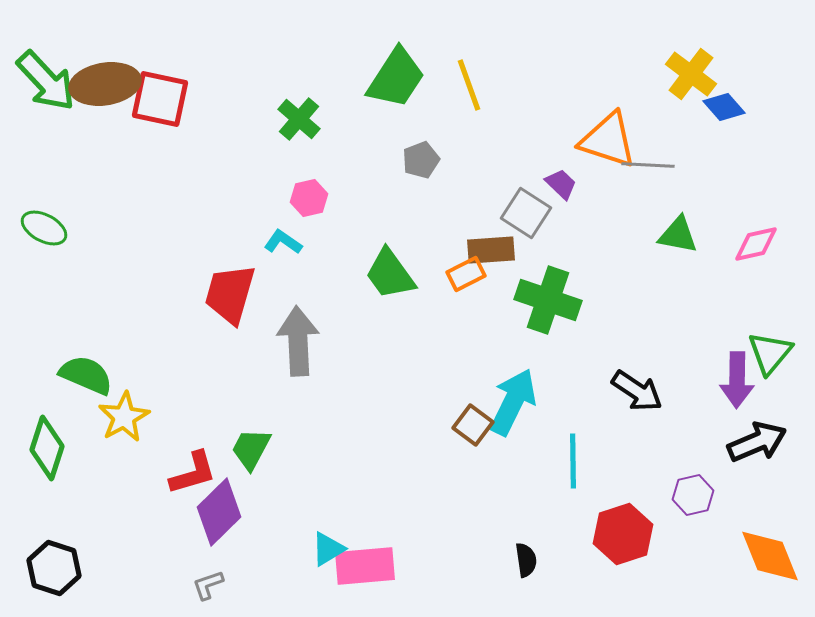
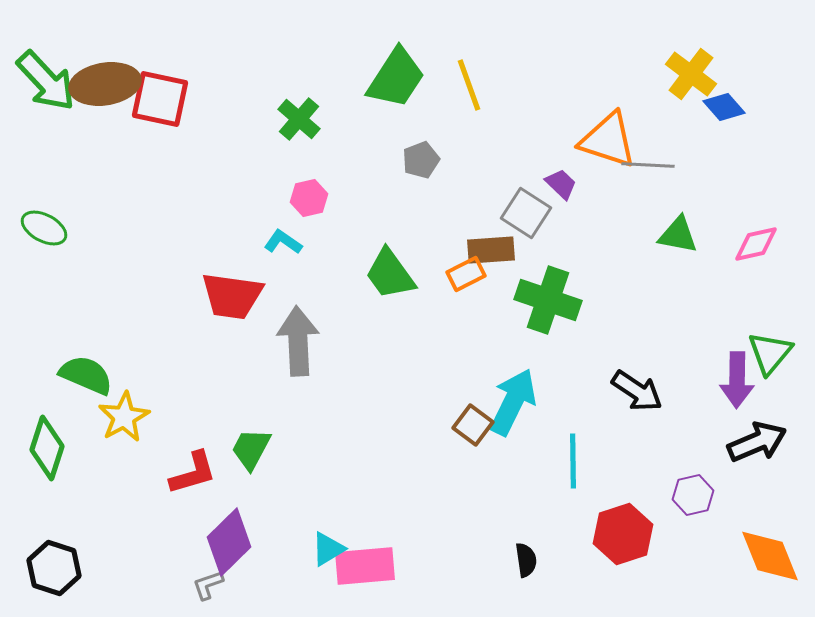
red trapezoid at (230, 294): moved 2 px right, 2 px down; rotated 98 degrees counterclockwise
purple diamond at (219, 512): moved 10 px right, 30 px down
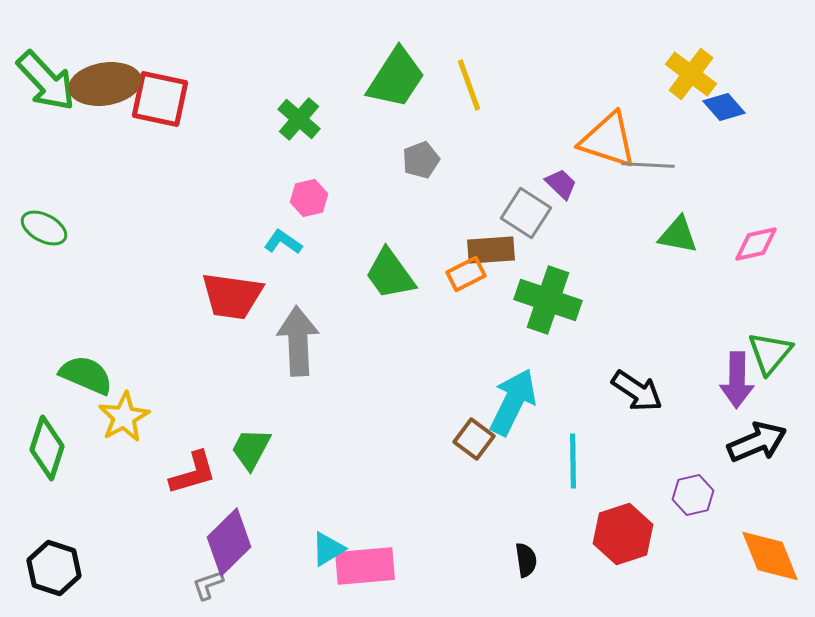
brown square at (473, 425): moved 1 px right, 14 px down
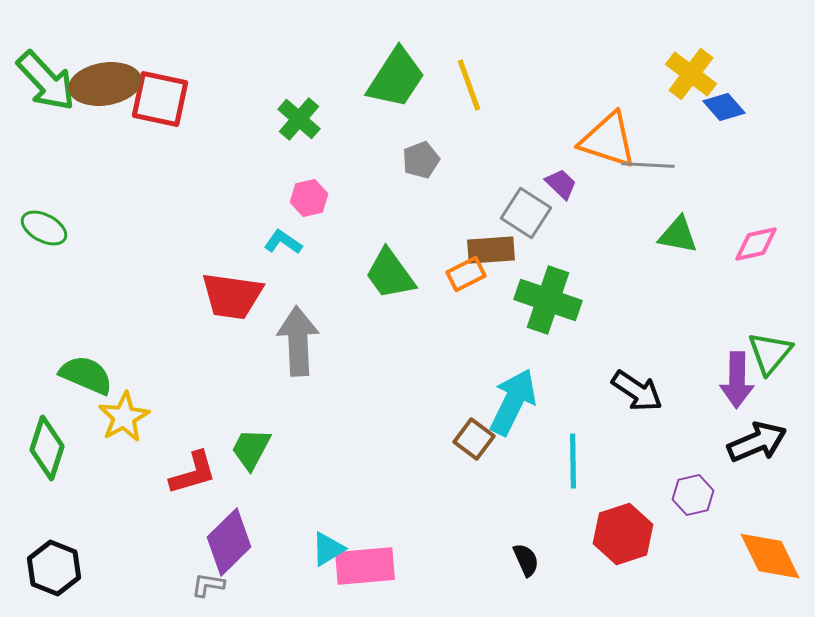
orange diamond at (770, 556): rotated 4 degrees counterclockwise
black semicircle at (526, 560): rotated 16 degrees counterclockwise
black hexagon at (54, 568): rotated 4 degrees clockwise
gray L-shape at (208, 585): rotated 28 degrees clockwise
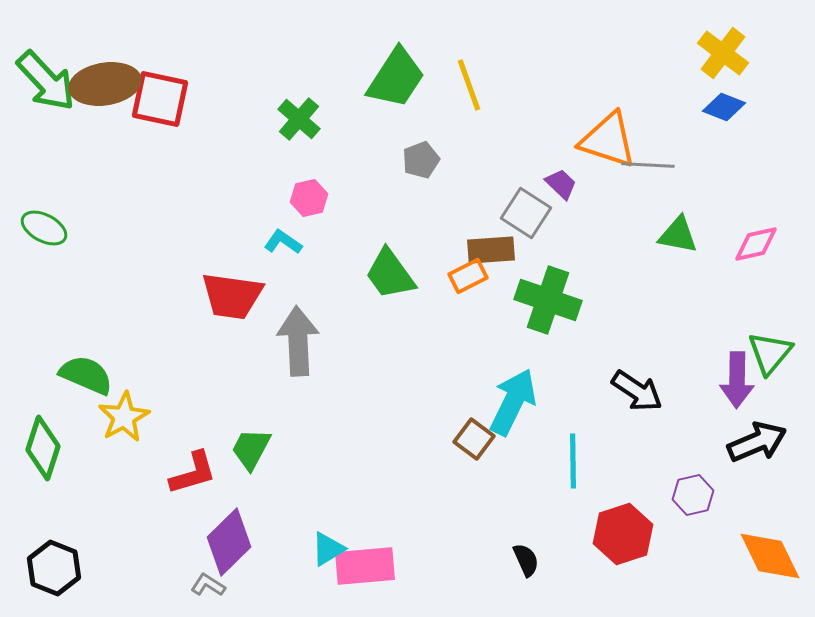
yellow cross at (691, 74): moved 32 px right, 21 px up
blue diamond at (724, 107): rotated 27 degrees counterclockwise
orange rectangle at (466, 274): moved 2 px right, 2 px down
green diamond at (47, 448): moved 4 px left
gray L-shape at (208, 585): rotated 24 degrees clockwise
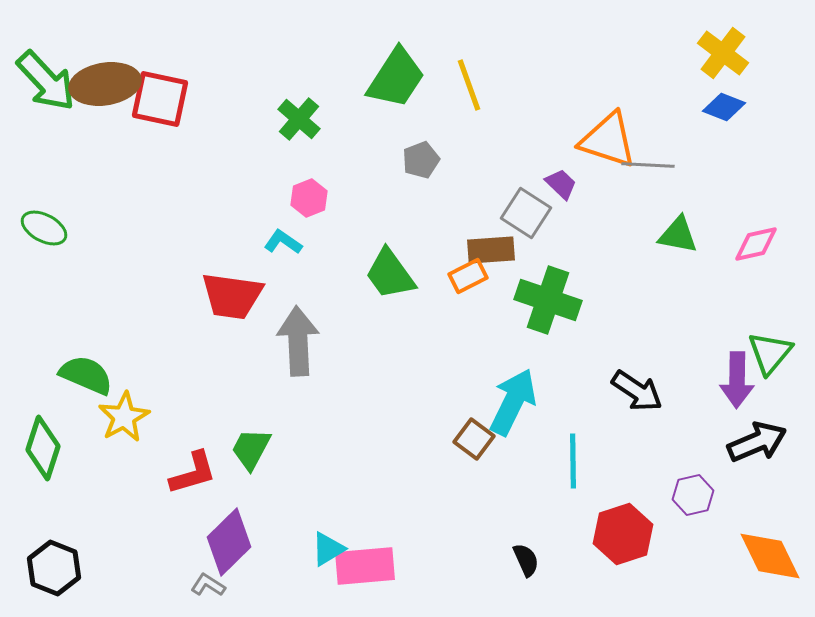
pink hexagon at (309, 198): rotated 9 degrees counterclockwise
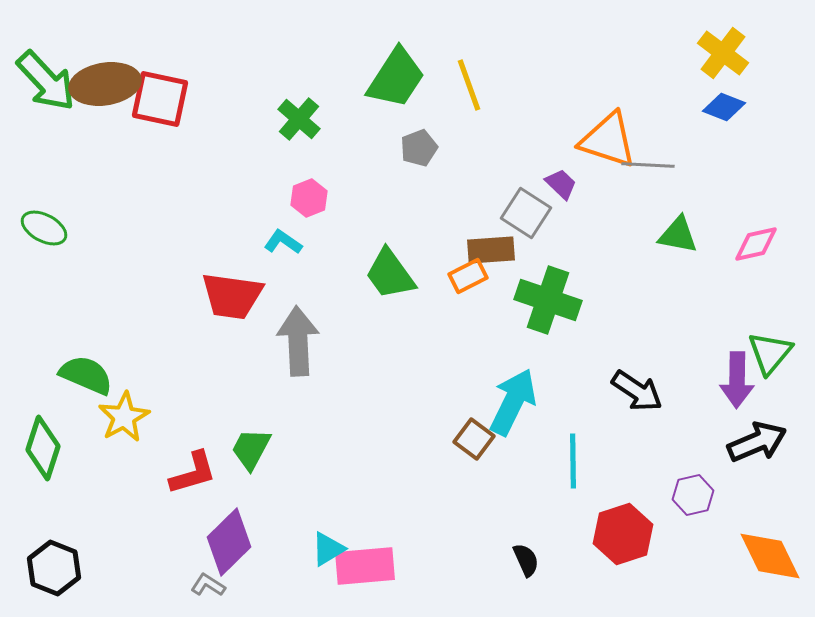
gray pentagon at (421, 160): moved 2 px left, 12 px up
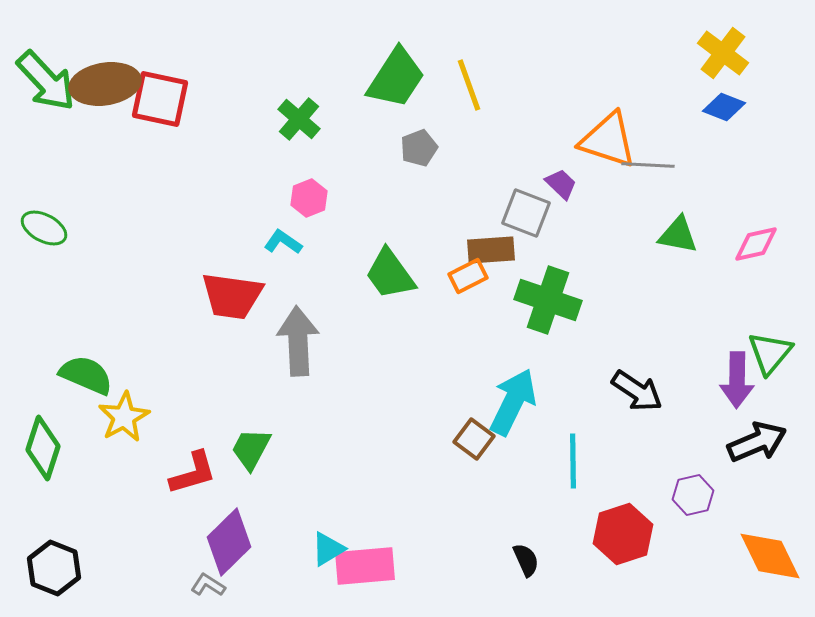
gray square at (526, 213): rotated 12 degrees counterclockwise
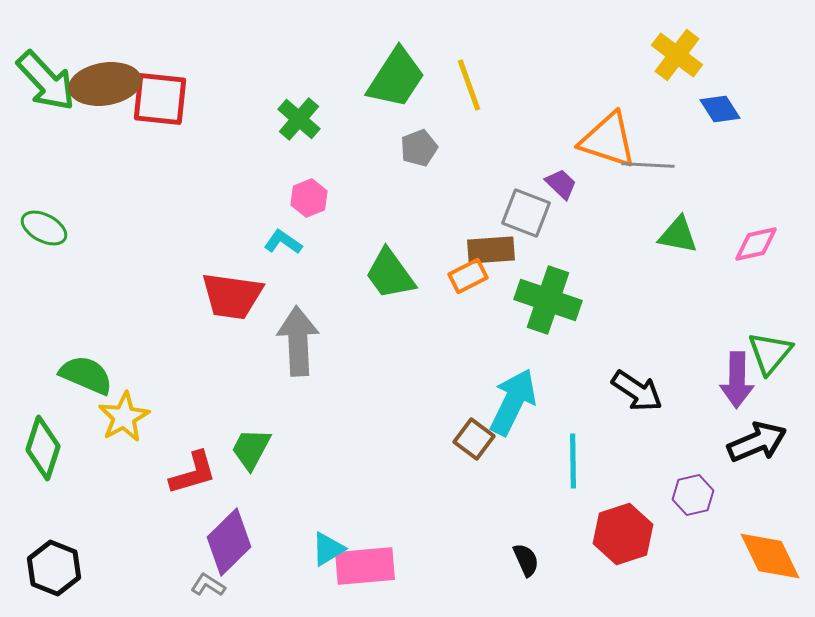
yellow cross at (723, 53): moved 46 px left, 2 px down
red square at (160, 99): rotated 6 degrees counterclockwise
blue diamond at (724, 107): moved 4 px left, 2 px down; rotated 36 degrees clockwise
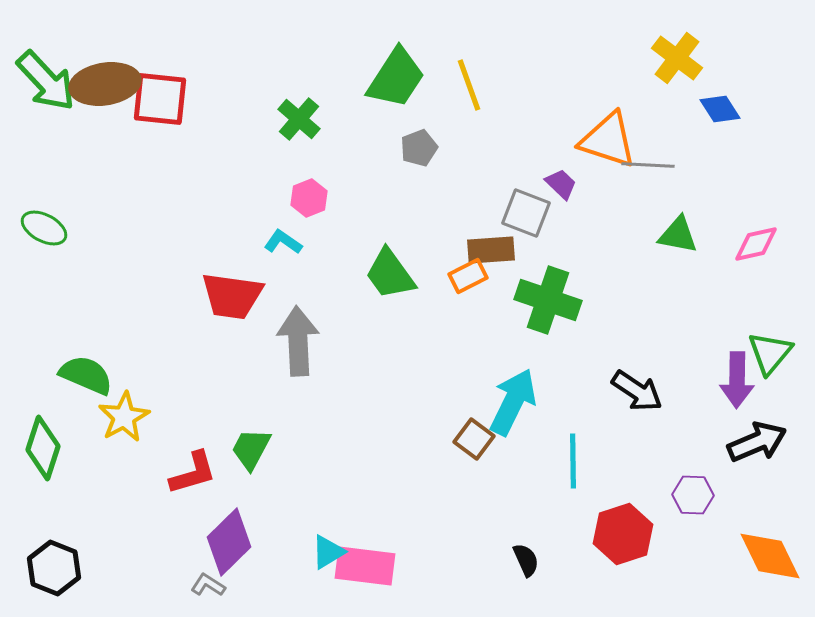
yellow cross at (677, 55): moved 3 px down
purple hexagon at (693, 495): rotated 15 degrees clockwise
cyan triangle at (328, 549): moved 3 px down
pink rectangle at (365, 566): rotated 12 degrees clockwise
